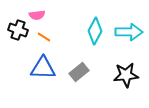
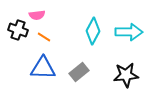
cyan diamond: moved 2 px left
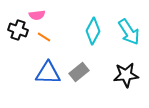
cyan arrow: rotated 56 degrees clockwise
blue triangle: moved 5 px right, 5 px down
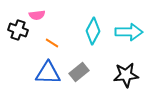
cyan arrow: rotated 56 degrees counterclockwise
orange line: moved 8 px right, 6 px down
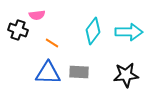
cyan diamond: rotated 8 degrees clockwise
gray rectangle: rotated 42 degrees clockwise
